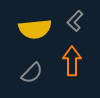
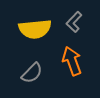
gray L-shape: moved 1 px left, 1 px down
orange arrow: rotated 20 degrees counterclockwise
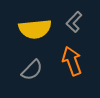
gray semicircle: moved 3 px up
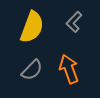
yellow semicircle: moved 3 px left, 2 px up; rotated 64 degrees counterclockwise
orange arrow: moved 3 px left, 8 px down
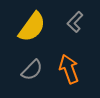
gray L-shape: moved 1 px right
yellow semicircle: rotated 16 degrees clockwise
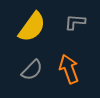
gray L-shape: rotated 50 degrees clockwise
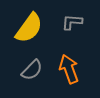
gray L-shape: moved 3 px left
yellow semicircle: moved 3 px left, 1 px down
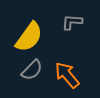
yellow semicircle: moved 9 px down
orange arrow: moved 2 px left, 6 px down; rotated 20 degrees counterclockwise
